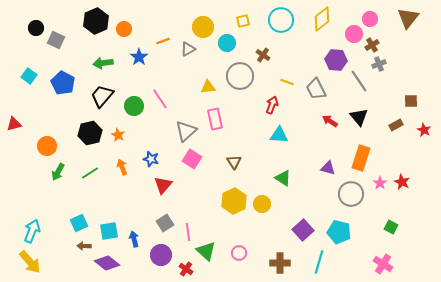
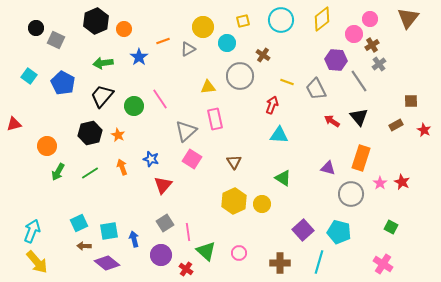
gray cross at (379, 64): rotated 16 degrees counterclockwise
red arrow at (330, 121): moved 2 px right
yellow arrow at (30, 262): moved 7 px right
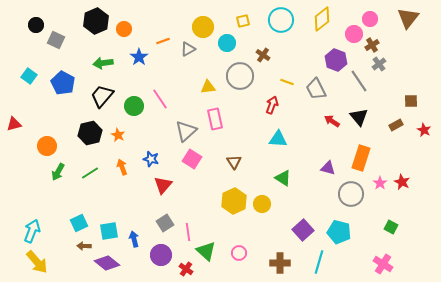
black circle at (36, 28): moved 3 px up
purple hexagon at (336, 60): rotated 15 degrees clockwise
cyan triangle at (279, 135): moved 1 px left, 4 px down
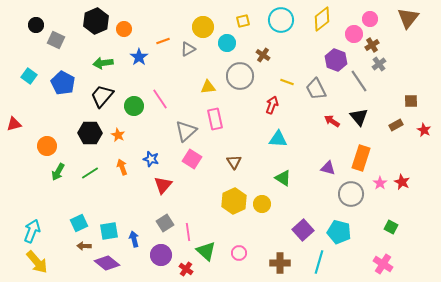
black hexagon at (90, 133): rotated 15 degrees clockwise
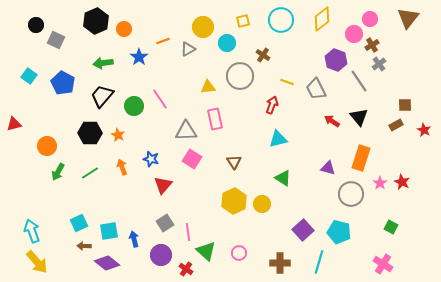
brown square at (411, 101): moved 6 px left, 4 px down
gray triangle at (186, 131): rotated 40 degrees clockwise
cyan triangle at (278, 139): rotated 18 degrees counterclockwise
cyan arrow at (32, 231): rotated 40 degrees counterclockwise
